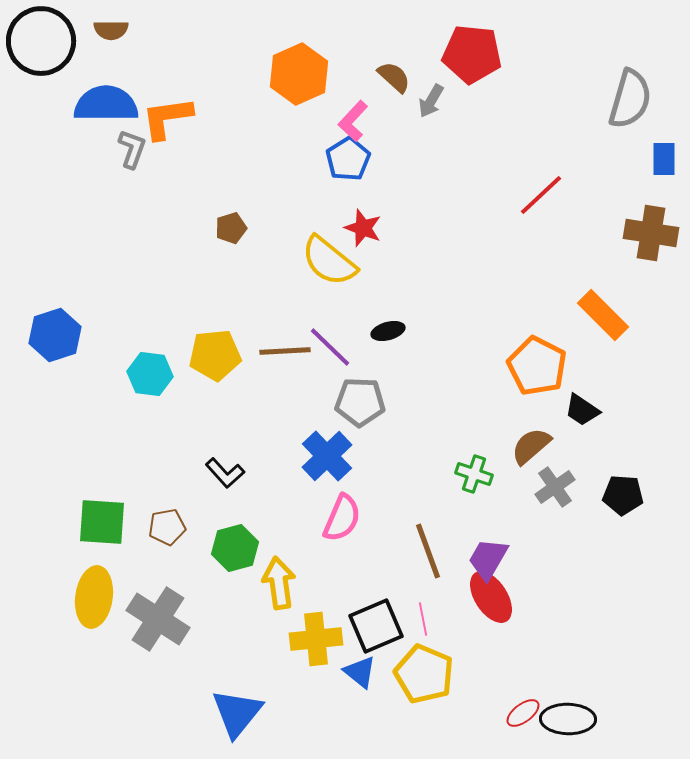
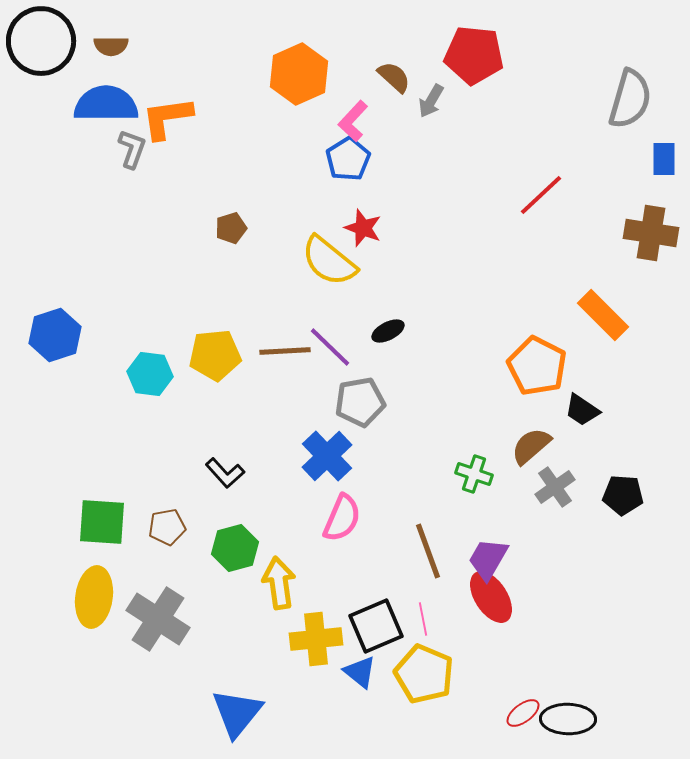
brown semicircle at (111, 30): moved 16 px down
red pentagon at (472, 54): moved 2 px right, 1 px down
black ellipse at (388, 331): rotated 12 degrees counterclockwise
gray pentagon at (360, 402): rotated 12 degrees counterclockwise
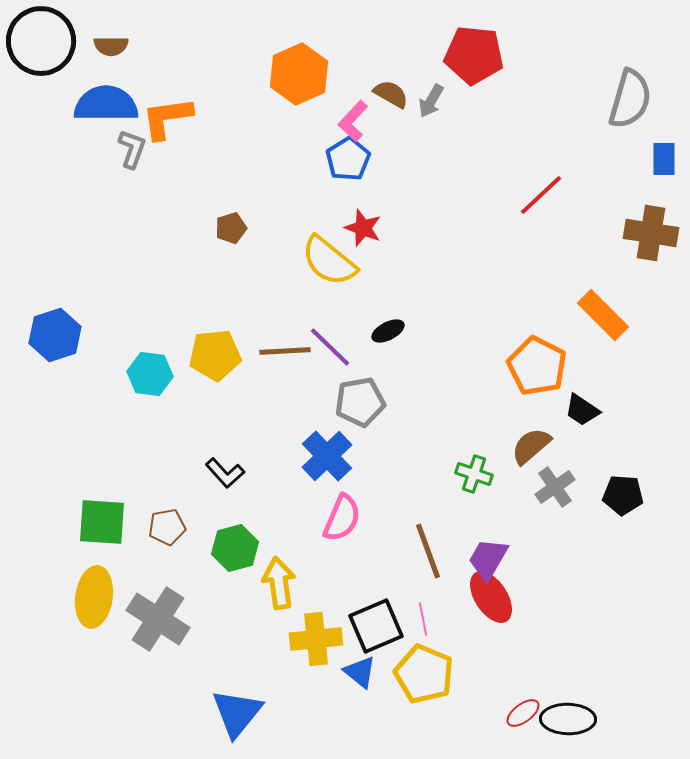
brown semicircle at (394, 77): moved 3 px left, 17 px down; rotated 12 degrees counterclockwise
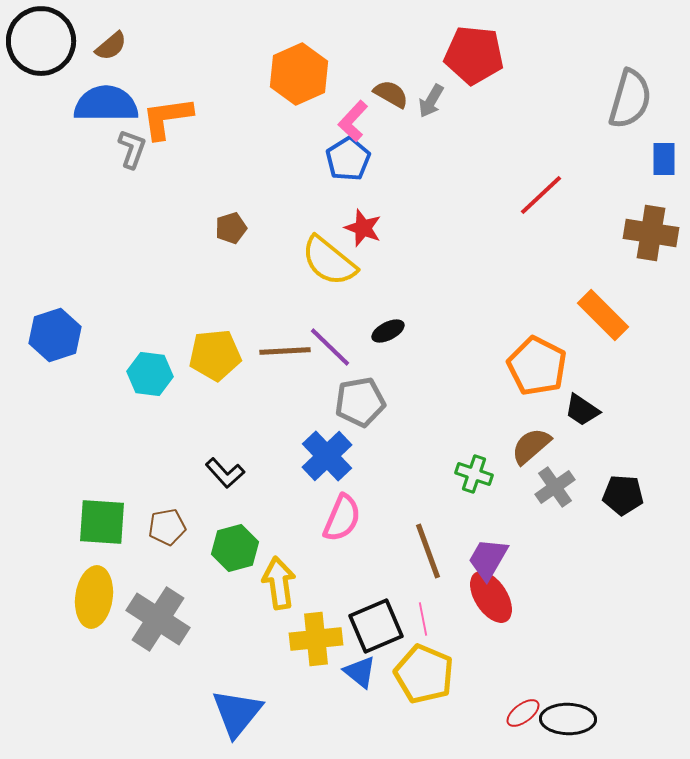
brown semicircle at (111, 46): rotated 40 degrees counterclockwise
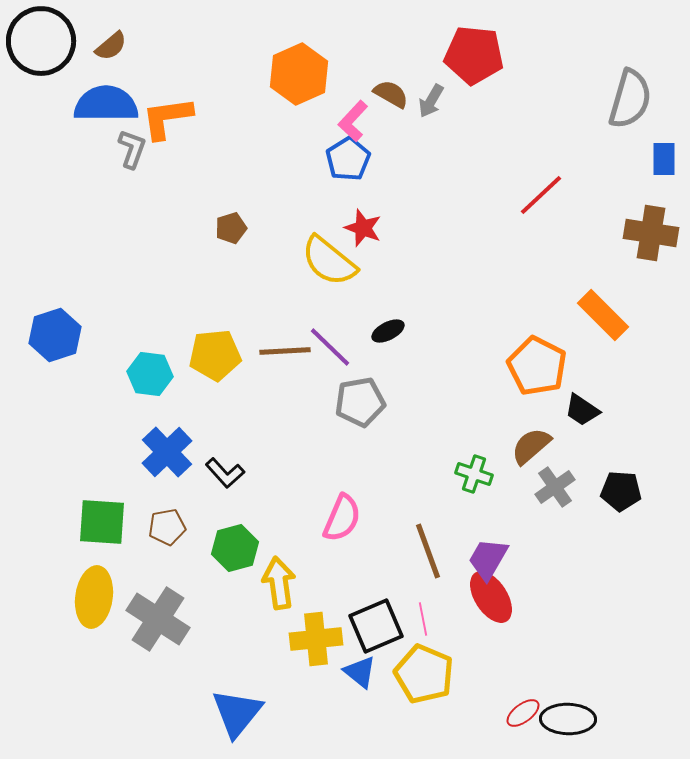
blue cross at (327, 456): moved 160 px left, 4 px up
black pentagon at (623, 495): moved 2 px left, 4 px up
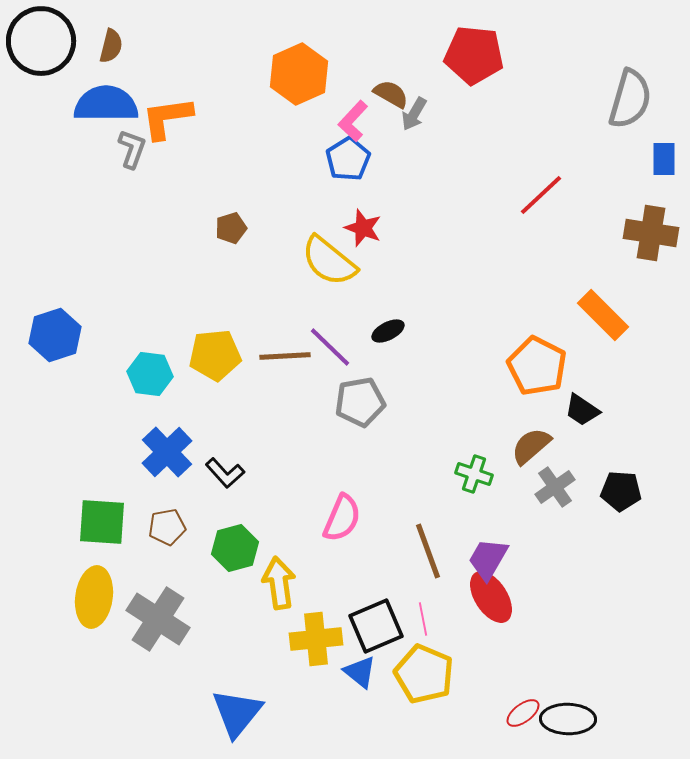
brown semicircle at (111, 46): rotated 36 degrees counterclockwise
gray arrow at (431, 101): moved 17 px left, 13 px down
brown line at (285, 351): moved 5 px down
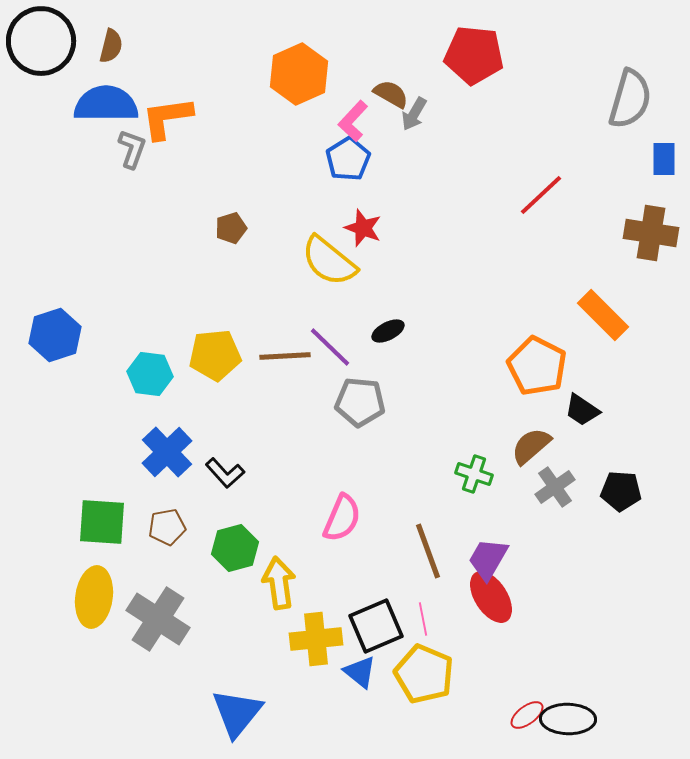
gray pentagon at (360, 402): rotated 15 degrees clockwise
red ellipse at (523, 713): moved 4 px right, 2 px down
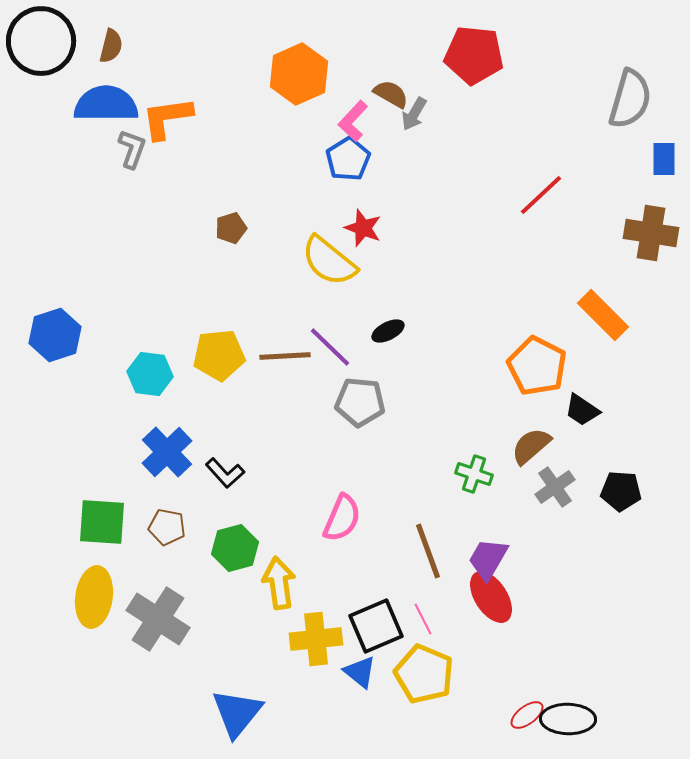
yellow pentagon at (215, 355): moved 4 px right
brown pentagon at (167, 527): rotated 21 degrees clockwise
pink line at (423, 619): rotated 16 degrees counterclockwise
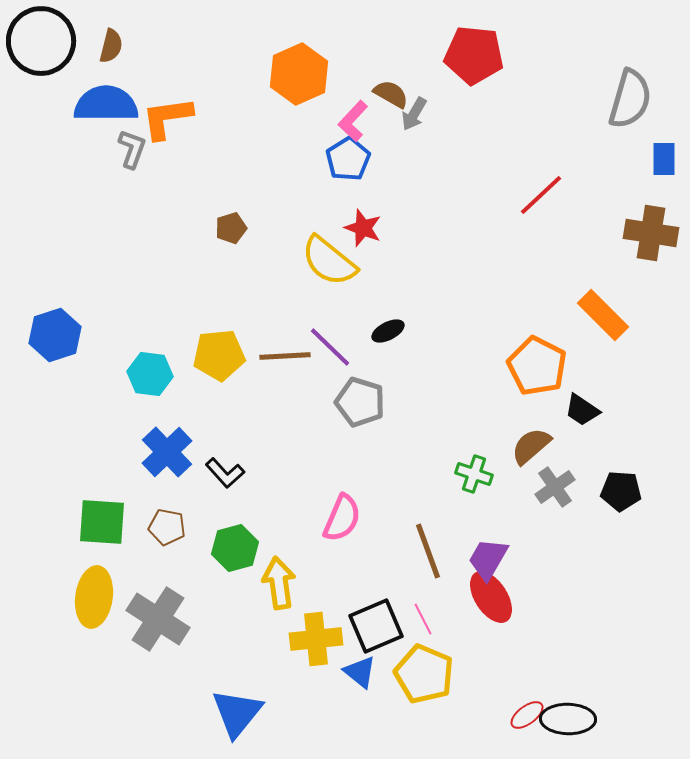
gray pentagon at (360, 402): rotated 12 degrees clockwise
